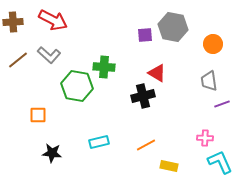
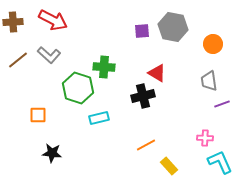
purple square: moved 3 px left, 4 px up
green hexagon: moved 1 px right, 2 px down; rotated 8 degrees clockwise
cyan rectangle: moved 24 px up
yellow rectangle: rotated 36 degrees clockwise
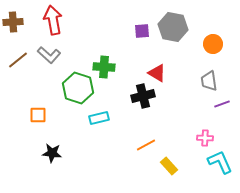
red arrow: rotated 128 degrees counterclockwise
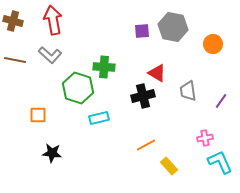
brown cross: moved 1 px up; rotated 18 degrees clockwise
gray L-shape: moved 1 px right
brown line: moved 3 px left; rotated 50 degrees clockwise
gray trapezoid: moved 21 px left, 10 px down
purple line: moved 1 px left, 3 px up; rotated 35 degrees counterclockwise
pink cross: rotated 14 degrees counterclockwise
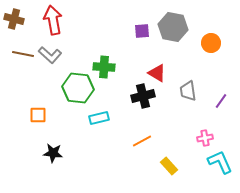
brown cross: moved 1 px right, 2 px up
orange circle: moved 2 px left, 1 px up
brown line: moved 8 px right, 6 px up
green hexagon: rotated 12 degrees counterclockwise
orange line: moved 4 px left, 4 px up
black star: moved 1 px right
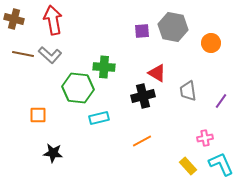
cyan L-shape: moved 1 px right, 2 px down
yellow rectangle: moved 19 px right
